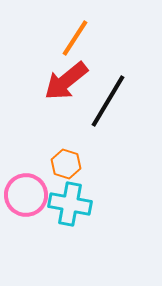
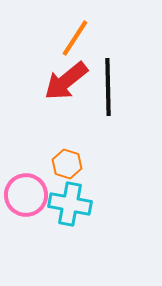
black line: moved 14 px up; rotated 32 degrees counterclockwise
orange hexagon: moved 1 px right
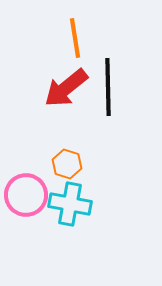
orange line: rotated 42 degrees counterclockwise
red arrow: moved 7 px down
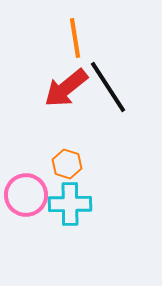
black line: rotated 32 degrees counterclockwise
cyan cross: rotated 12 degrees counterclockwise
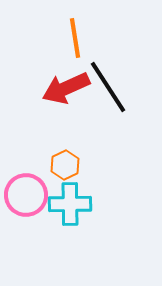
red arrow: rotated 15 degrees clockwise
orange hexagon: moved 2 px left, 1 px down; rotated 16 degrees clockwise
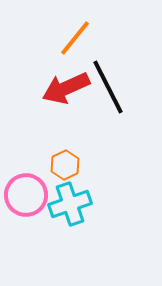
orange line: rotated 48 degrees clockwise
black line: rotated 6 degrees clockwise
cyan cross: rotated 18 degrees counterclockwise
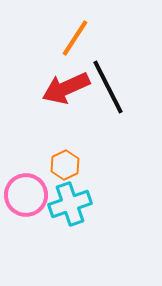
orange line: rotated 6 degrees counterclockwise
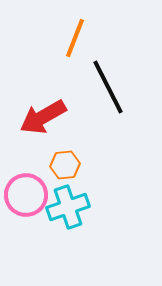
orange line: rotated 12 degrees counterclockwise
red arrow: moved 23 px left, 29 px down; rotated 6 degrees counterclockwise
orange hexagon: rotated 20 degrees clockwise
cyan cross: moved 2 px left, 3 px down
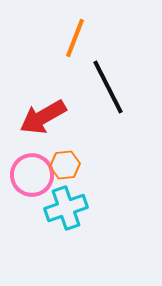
pink circle: moved 6 px right, 20 px up
cyan cross: moved 2 px left, 1 px down
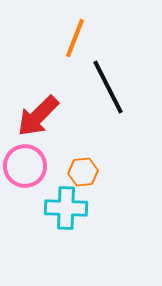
red arrow: moved 5 px left, 1 px up; rotated 15 degrees counterclockwise
orange hexagon: moved 18 px right, 7 px down
pink circle: moved 7 px left, 9 px up
cyan cross: rotated 21 degrees clockwise
